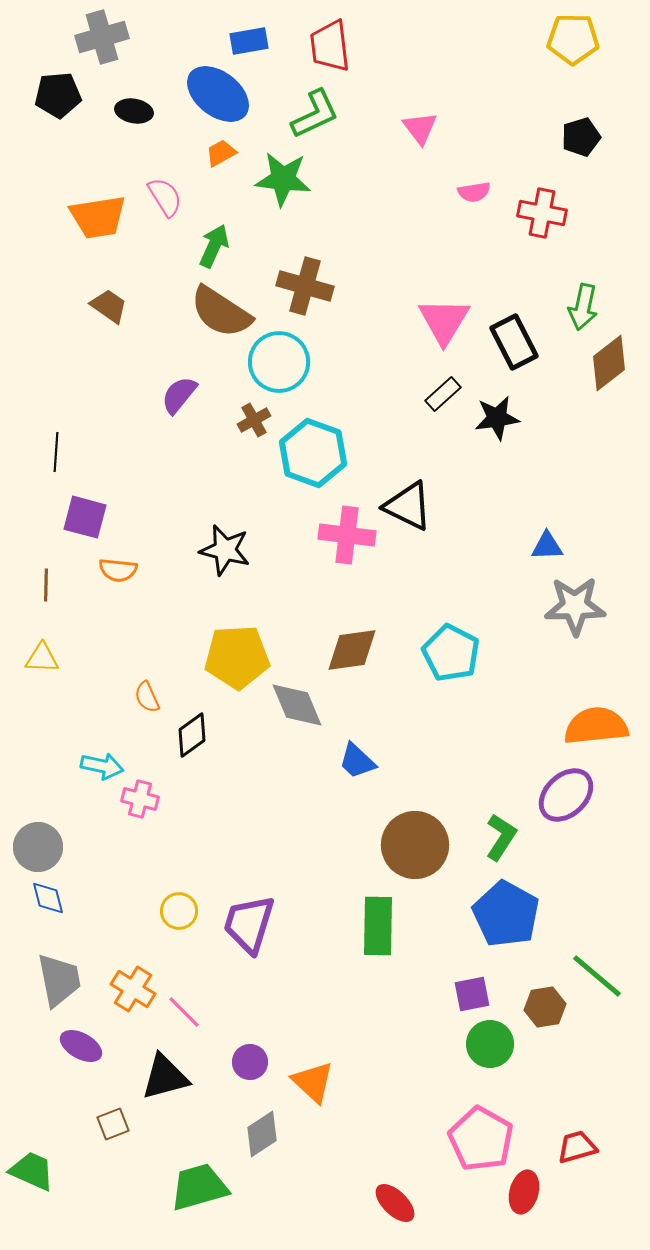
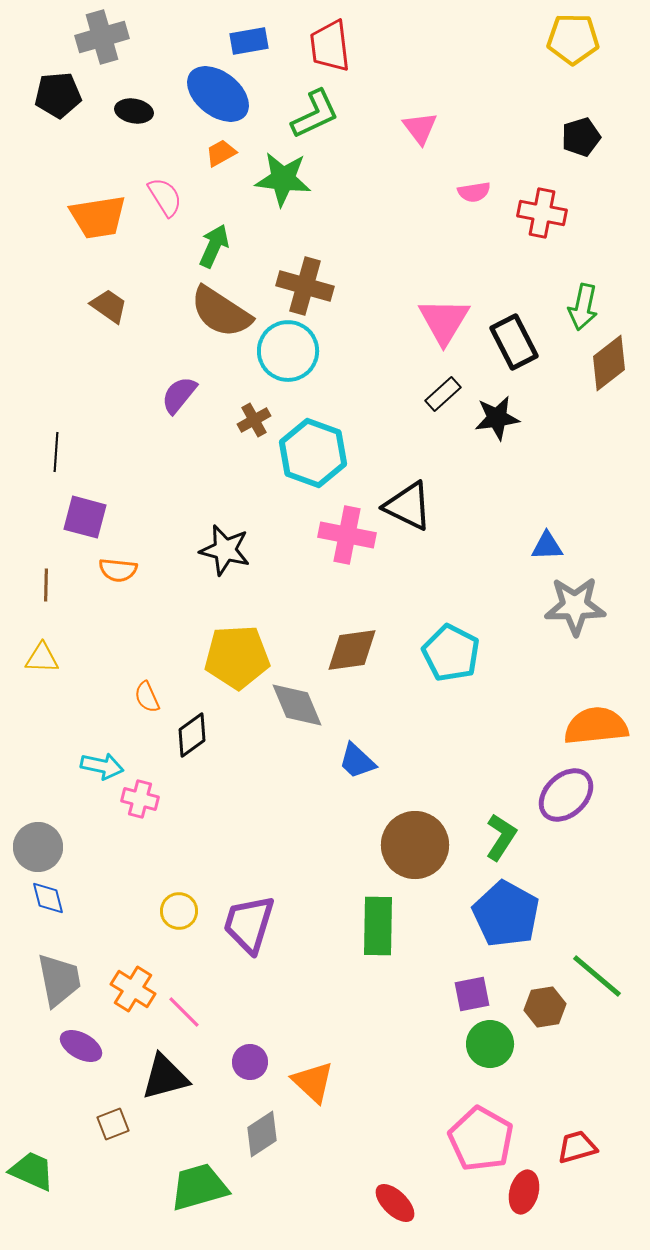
cyan circle at (279, 362): moved 9 px right, 11 px up
pink cross at (347, 535): rotated 4 degrees clockwise
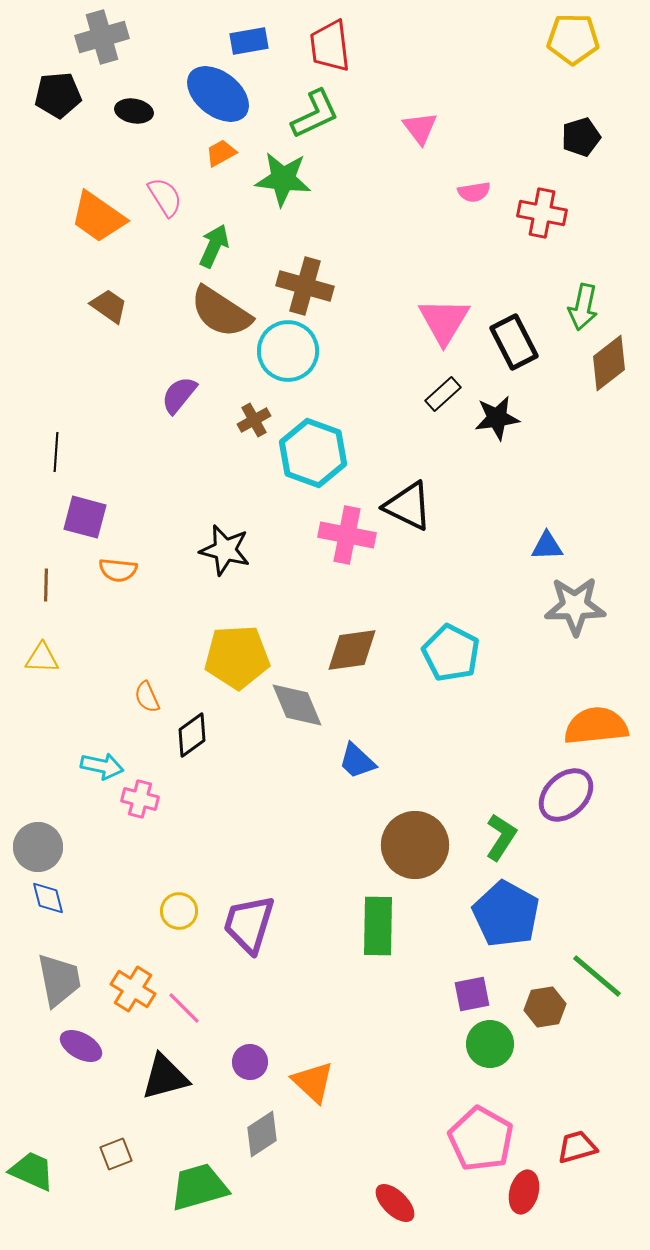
orange trapezoid at (98, 217): rotated 44 degrees clockwise
pink line at (184, 1012): moved 4 px up
brown square at (113, 1124): moved 3 px right, 30 px down
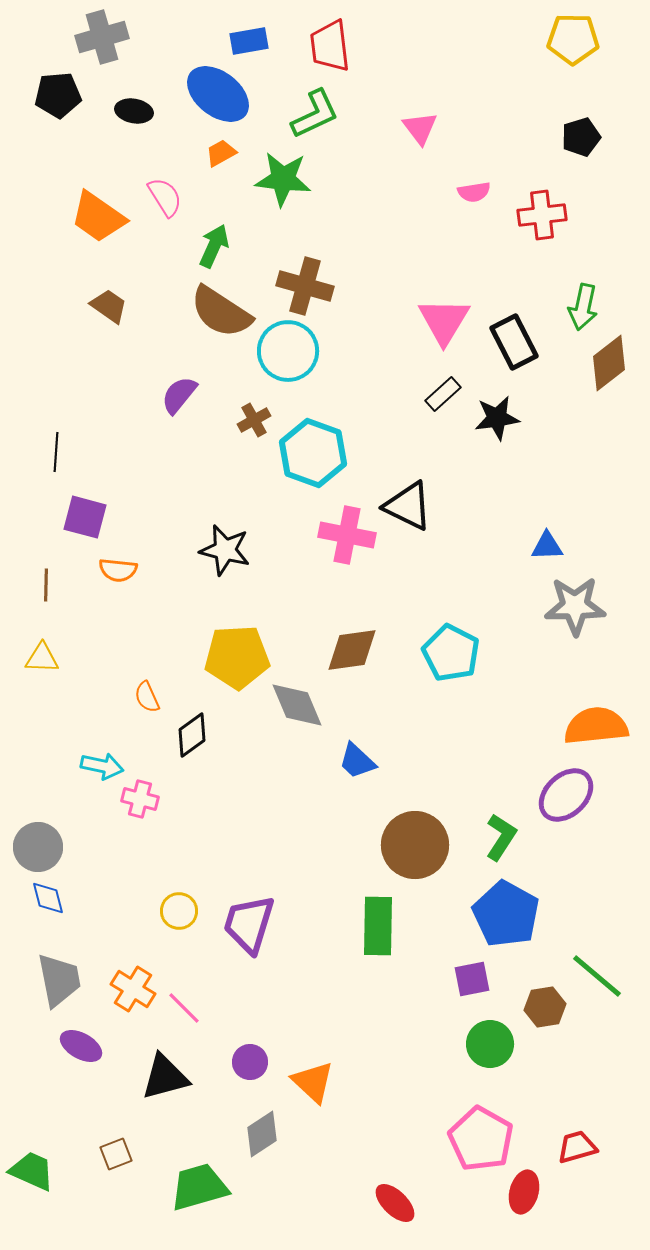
red cross at (542, 213): moved 2 px down; rotated 18 degrees counterclockwise
purple square at (472, 994): moved 15 px up
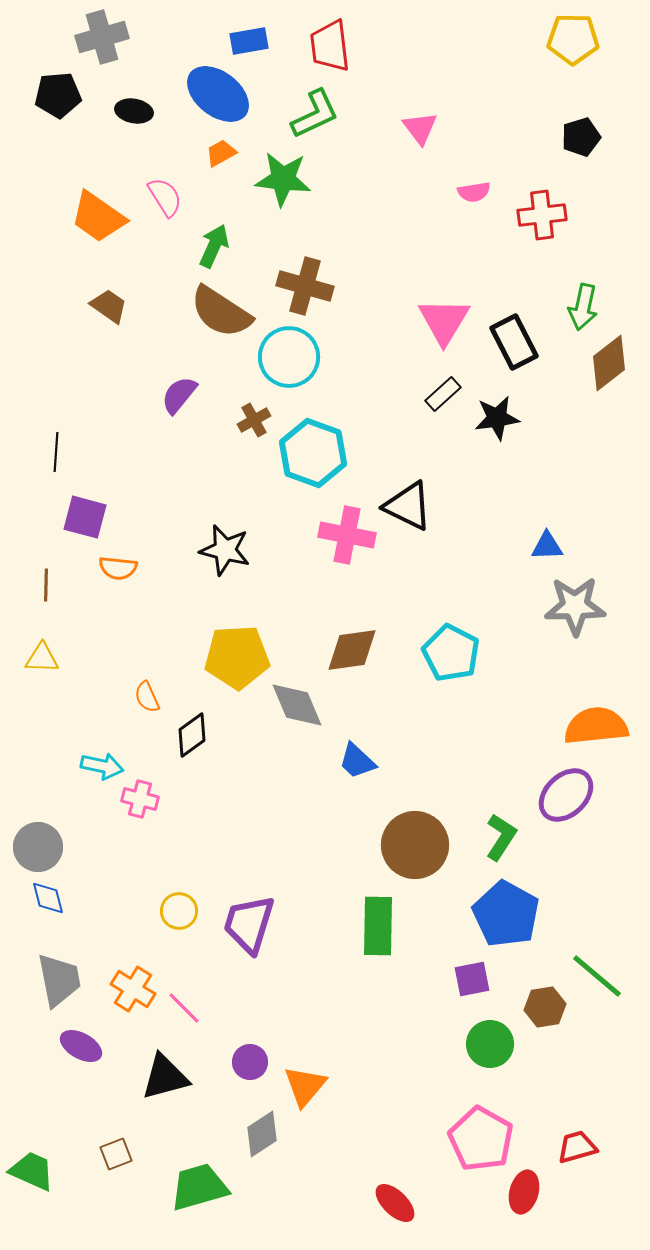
cyan circle at (288, 351): moved 1 px right, 6 px down
orange semicircle at (118, 570): moved 2 px up
orange triangle at (313, 1082): moved 8 px left, 4 px down; rotated 27 degrees clockwise
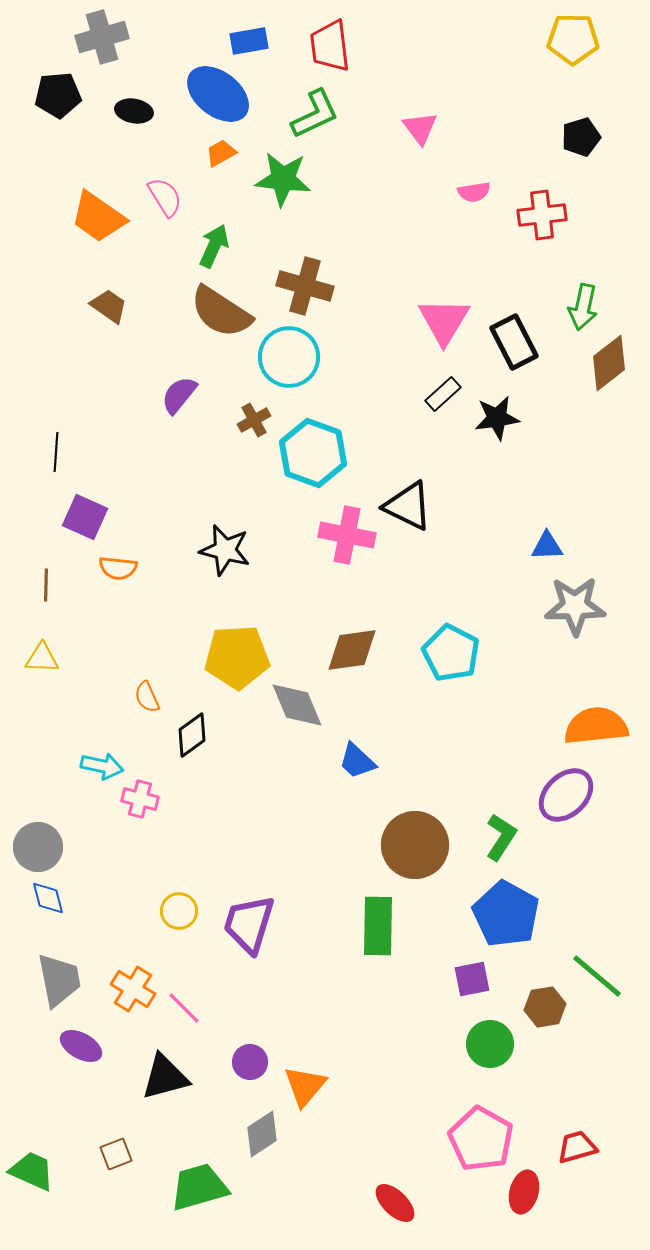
purple square at (85, 517): rotated 9 degrees clockwise
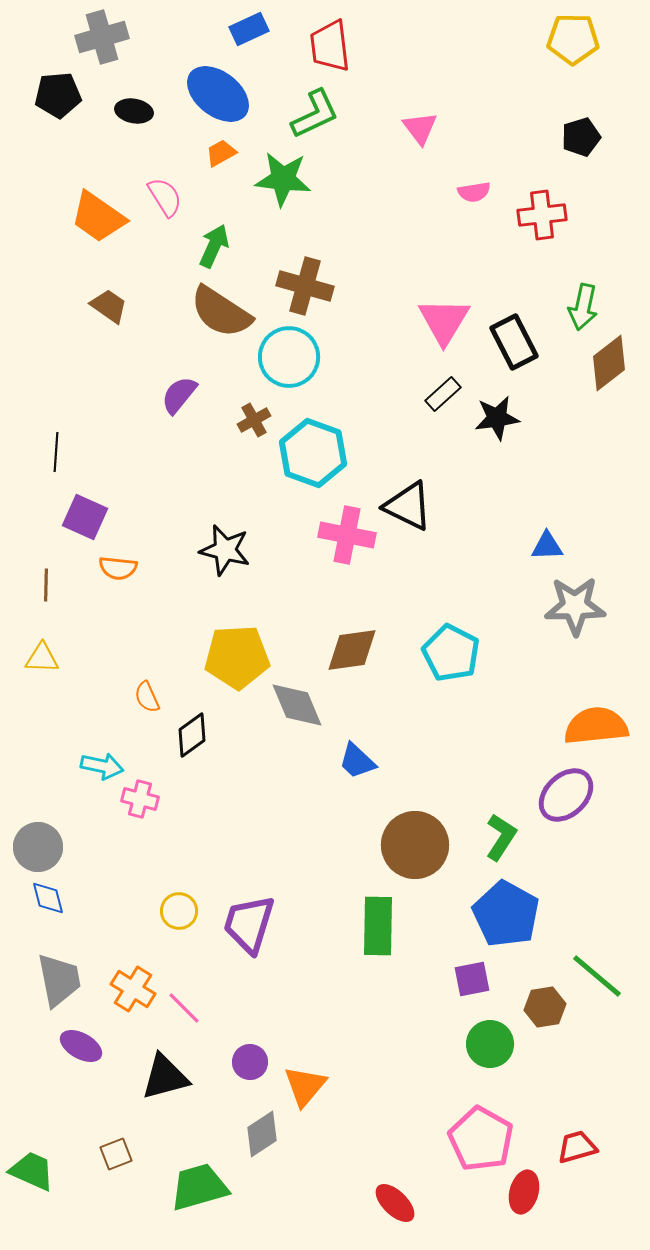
blue rectangle at (249, 41): moved 12 px up; rotated 15 degrees counterclockwise
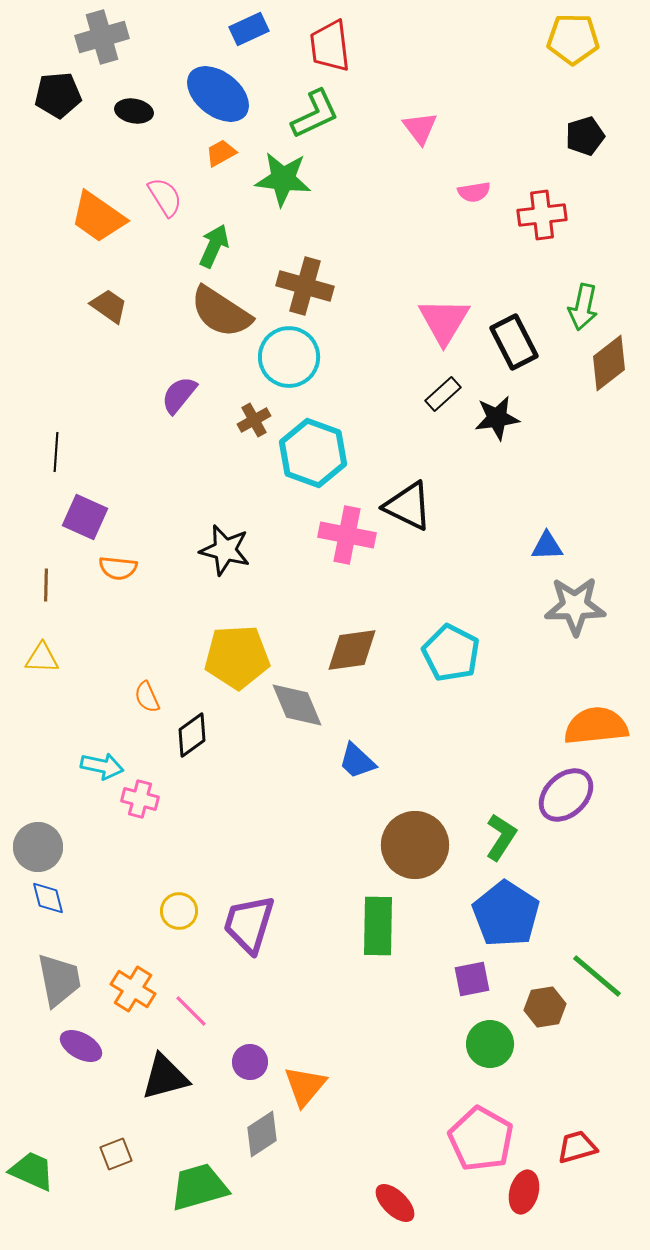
black pentagon at (581, 137): moved 4 px right, 1 px up
blue pentagon at (506, 914): rotated 4 degrees clockwise
pink line at (184, 1008): moved 7 px right, 3 px down
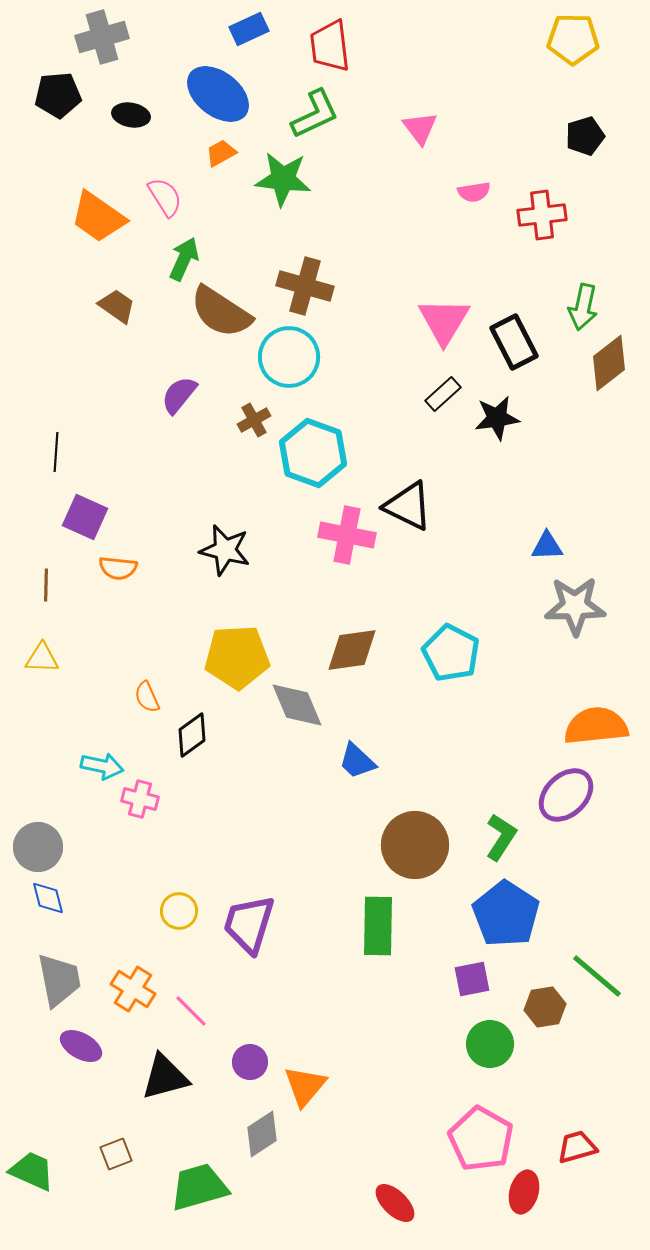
black ellipse at (134, 111): moved 3 px left, 4 px down
green arrow at (214, 246): moved 30 px left, 13 px down
brown trapezoid at (109, 306): moved 8 px right
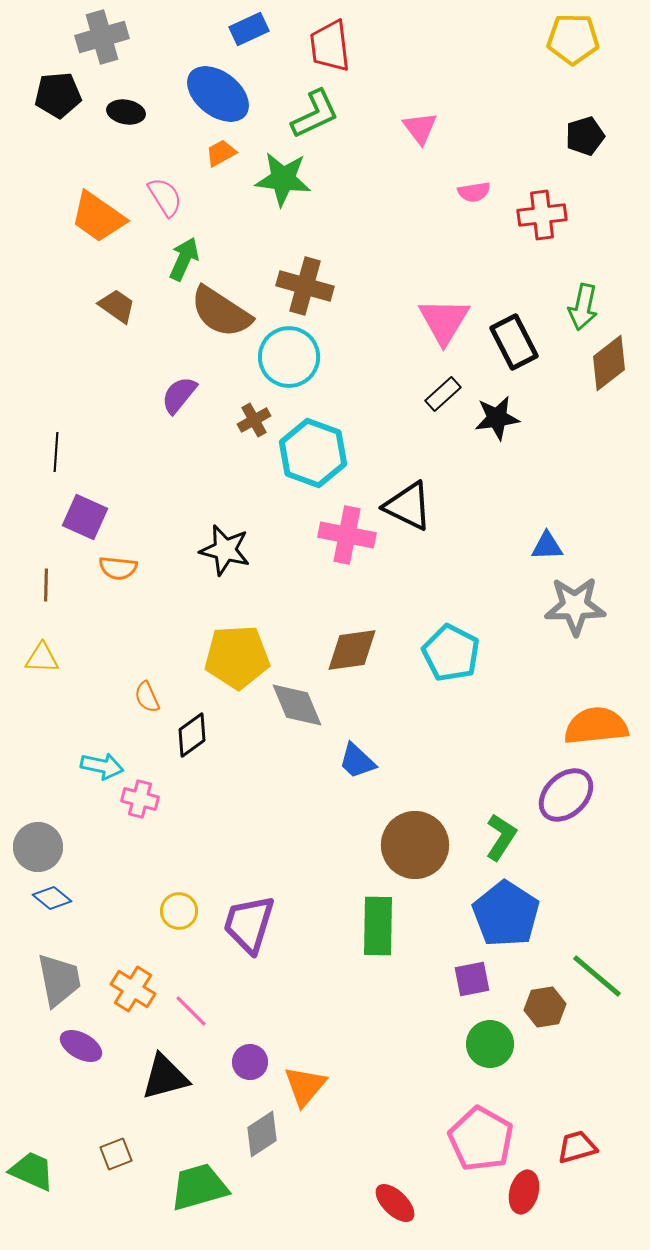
black ellipse at (131, 115): moved 5 px left, 3 px up
blue diamond at (48, 898): moved 4 px right; rotated 36 degrees counterclockwise
